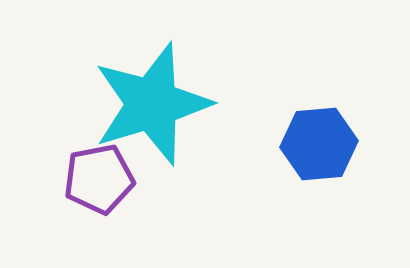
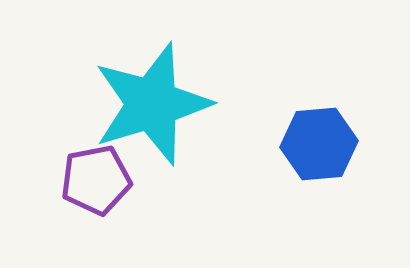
purple pentagon: moved 3 px left, 1 px down
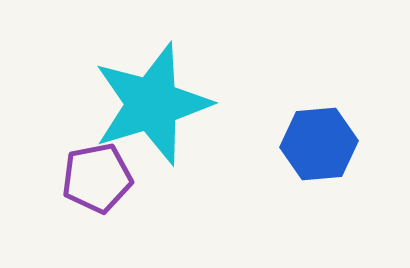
purple pentagon: moved 1 px right, 2 px up
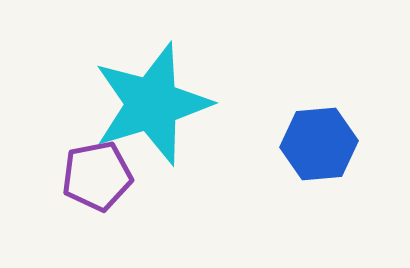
purple pentagon: moved 2 px up
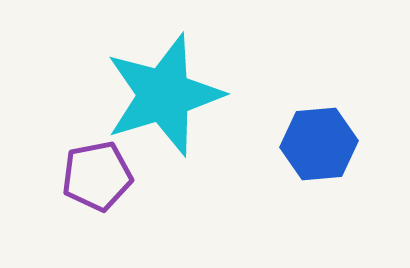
cyan star: moved 12 px right, 9 px up
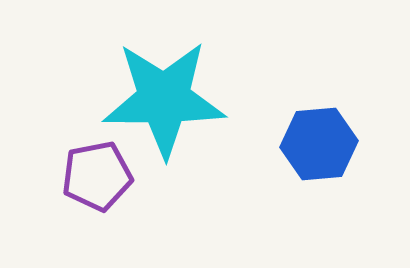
cyan star: moved 4 px down; rotated 17 degrees clockwise
